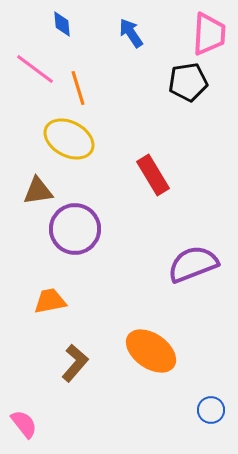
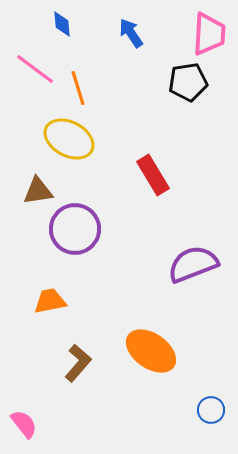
brown L-shape: moved 3 px right
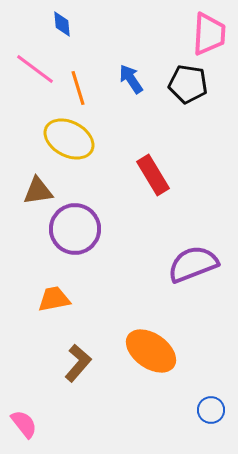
blue arrow: moved 46 px down
black pentagon: moved 2 px down; rotated 18 degrees clockwise
orange trapezoid: moved 4 px right, 2 px up
